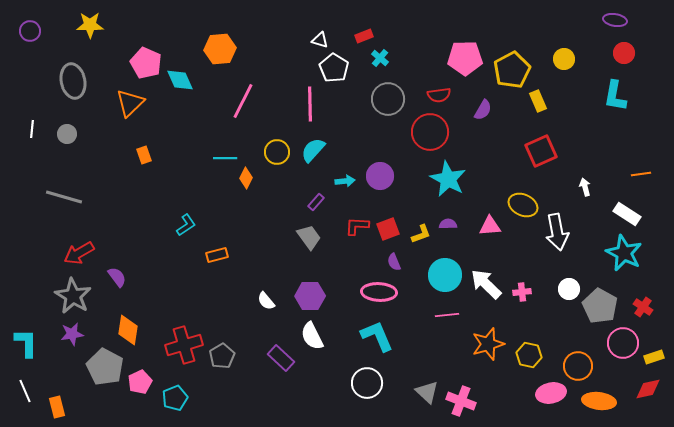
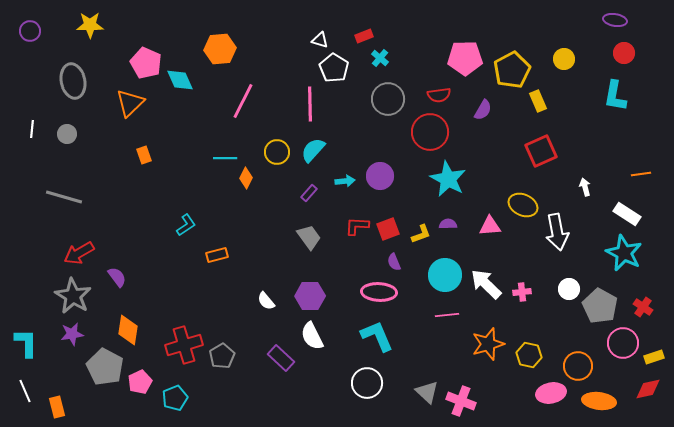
purple rectangle at (316, 202): moved 7 px left, 9 px up
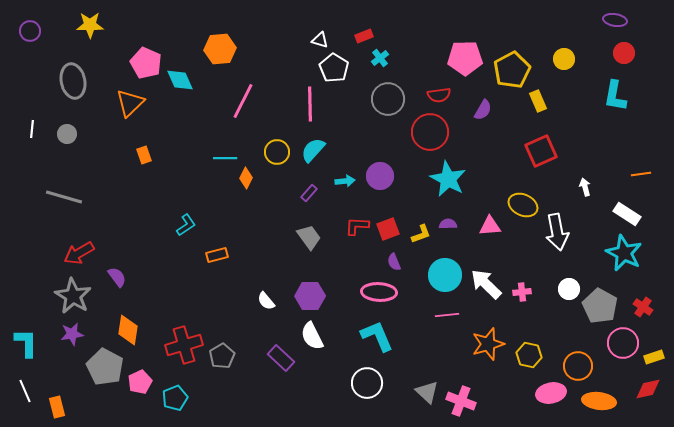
cyan cross at (380, 58): rotated 12 degrees clockwise
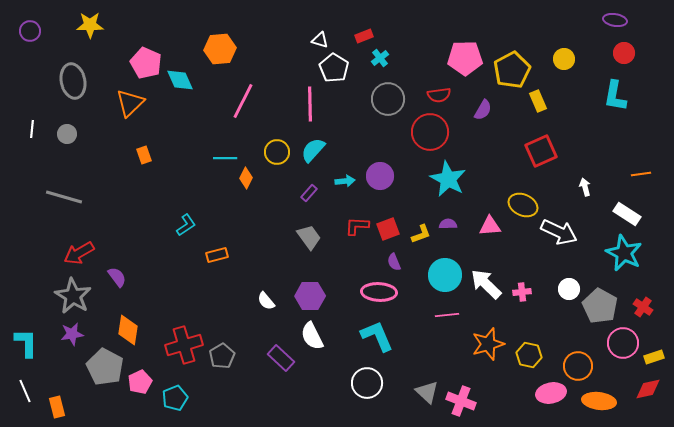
white arrow at (557, 232): moved 2 px right; rotated 54 degrees counterclockwise
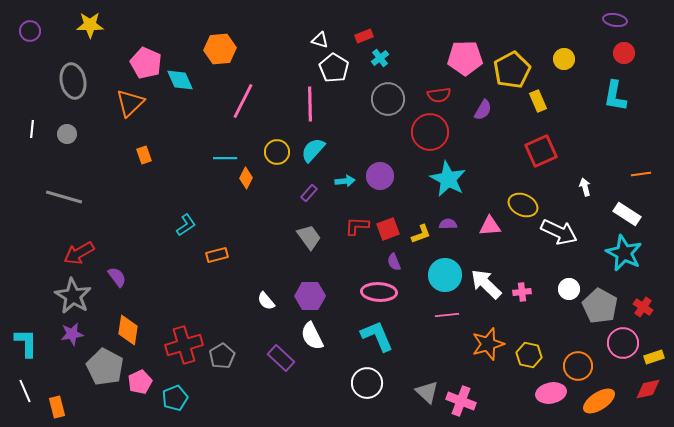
orange ellipse at (599, 401): rotated 40 degrees counterclockwise
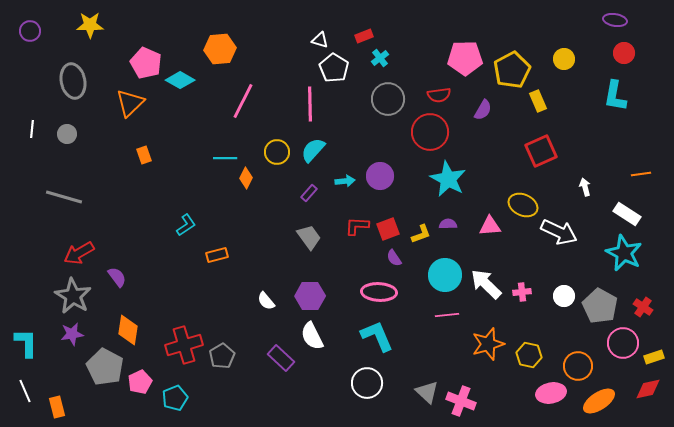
cyan diamond at (180, 80): rotated 36 degrees counterclockwise
purple semicircle at (394, 262): moved 4 px up; rotated 12 degrees counterclockwise
white circle at (569, 289): moved 5 px left, 7 px down
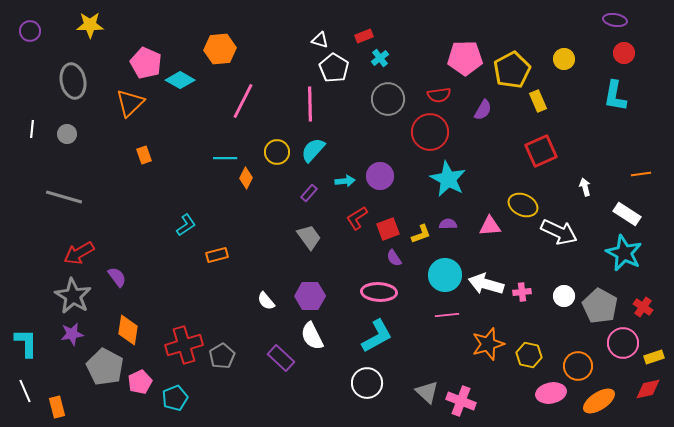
red L-shape at (357, 226): moved 8 px up; rotated 35 degrees counterclockwise
white arrow at (486, 284): rotated 28 degrees counterclockwise
cyan L-shape at (377, 336): rotated 84 degrees clockwise
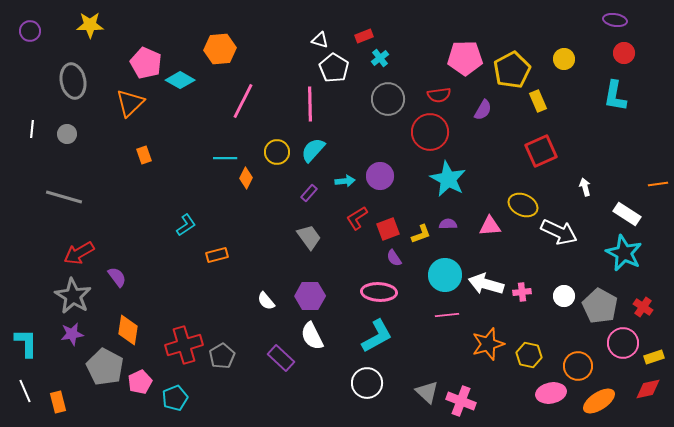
orange line at (641, 174): moved 17 px right, 10 px down
orange rectangle at (57, 407): moved 1 px right, 5 px up
